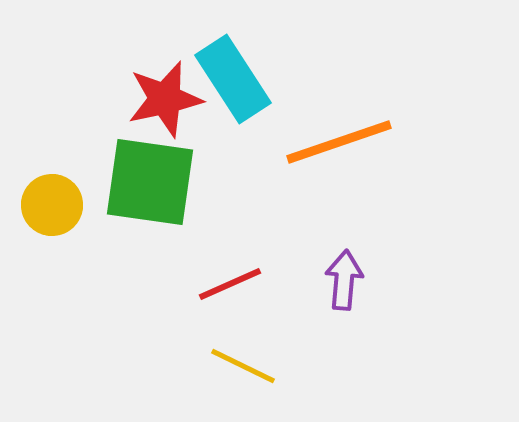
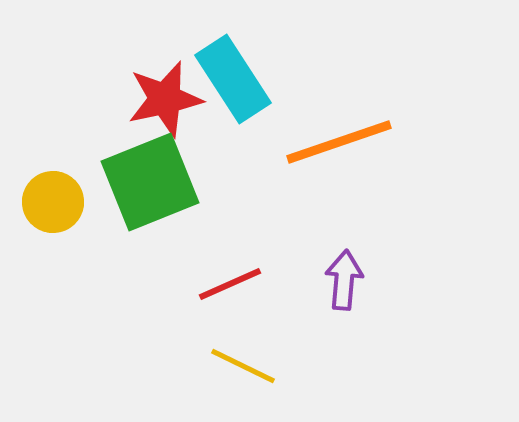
green square: rotated 30 degrees counterclockwise
yellow circle: moved 1 px right, 3 px up
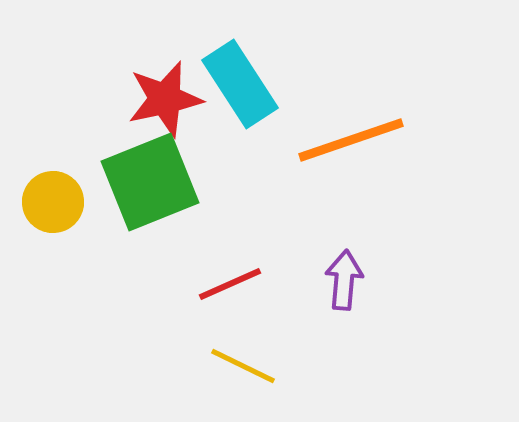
cyan rectangle: moved 7 px right, 5 px down
orange line: moved 12 px right, 2 px up
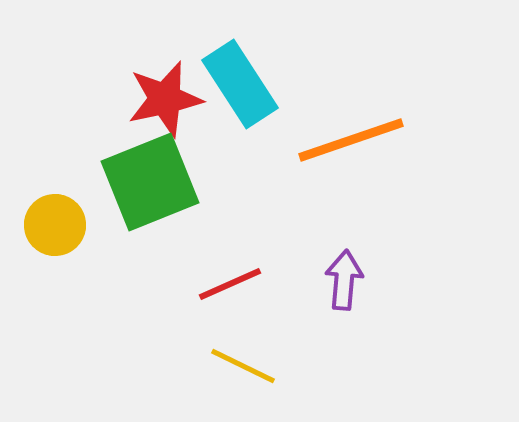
yellow circle: moved 2 px right, 23 px down
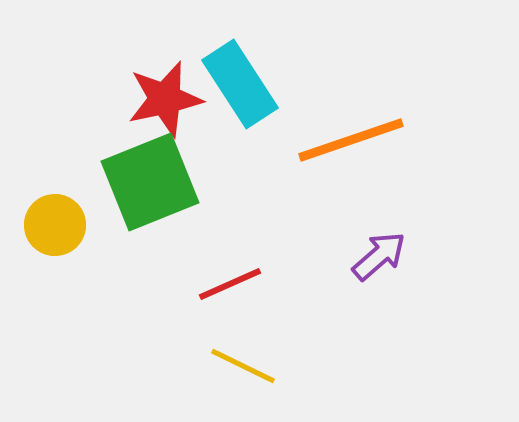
purple arrow: moved 35 px right, 24 px up; rotated 44 degrees clockwise
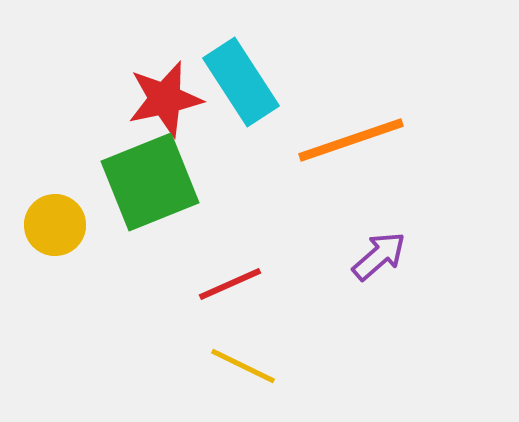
cyan rectangle: moved 1 px right, 2 px up
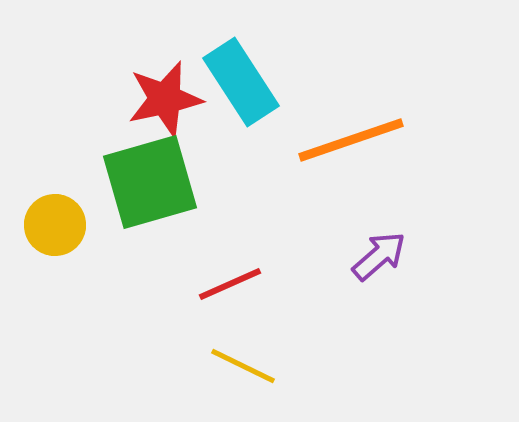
green square: rotated 6 degrees clockwise
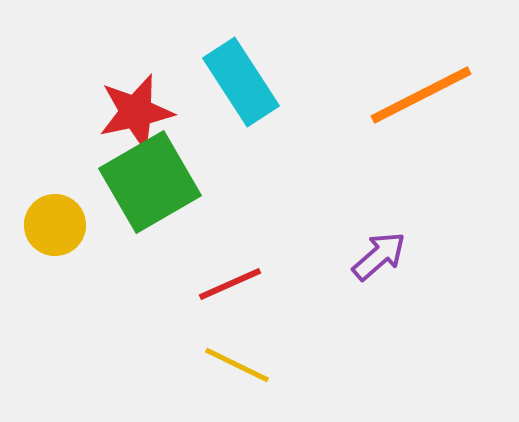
red star: moved 29 px left, 13 px down
orange line: moved 70 px right, 45 px up; rotated 8 degrees counterclockwise
green square: rotated 14 degrees counterclockwise
yellow line: moved 6 px left, 1 px up
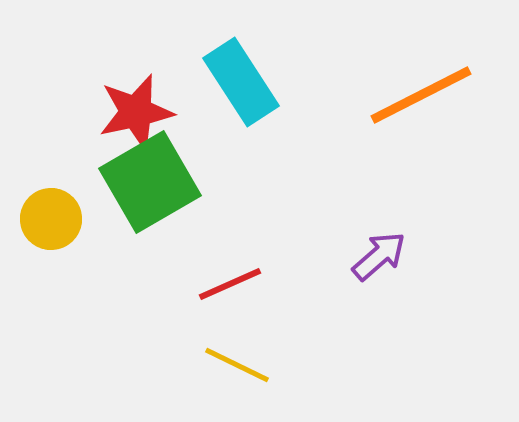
yellow circle: moved 4 px left, 6 px up
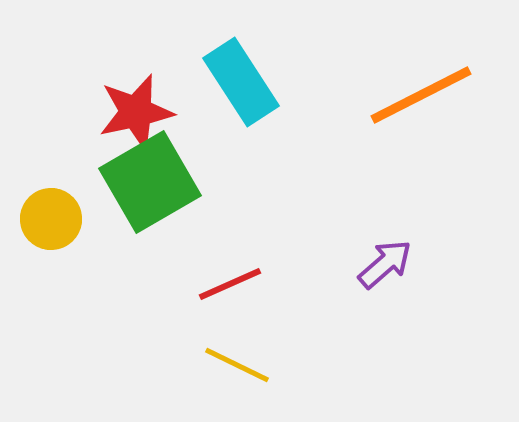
purple arrow: moved 6 px right, 8 px down
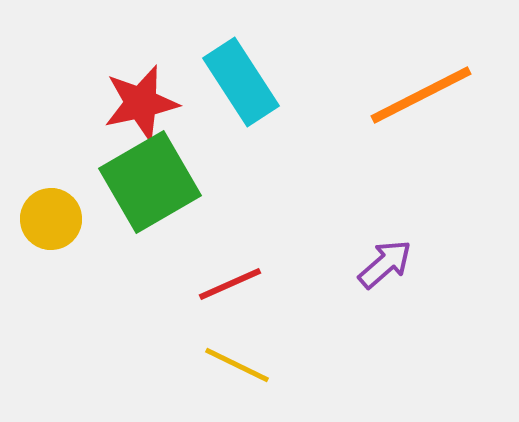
red star: moved 5 px right, 9 px up
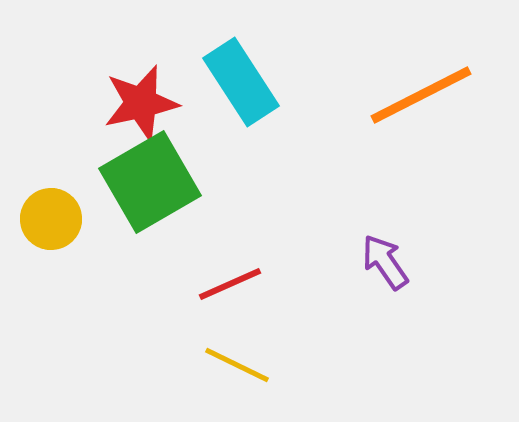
purple arrow: moved 2 px up; rotated 84 degrees counterclockwise
